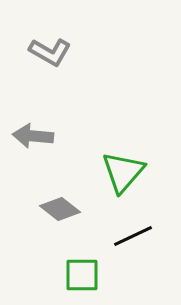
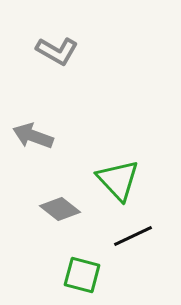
gray L-shape: moved 7 px right, 1 px up
gray arrow: rotated 15 degrees clockwise
green triangle: moved 5 px left, 8 px down; rotated 24 degrees counterclockwise
green square: rotated 15 degrees clockwise
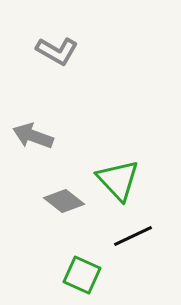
gray diamond: moved 4 px right, 8 px up
green square: rotated 9 degrees clockwise
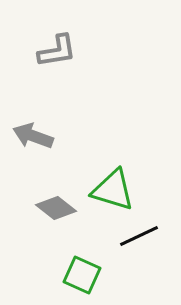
gray L-shape: rotated 39 degrees counterclockwise
green triangle: moved 5 px left, 10 px down; rotated 30 degrees counterclockwise
gray diamond: moved 8 px left, 7 px down
black line: moved 6 px right
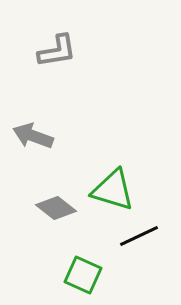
green square: moved 1 px right
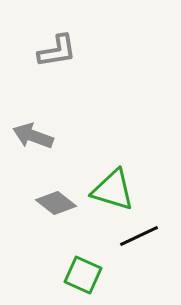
gray diamond: moved 5 px up
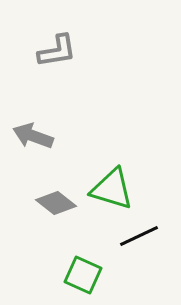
green triangle: moved 1 px left, 1 px up
